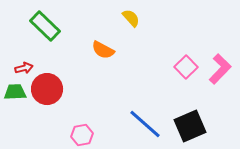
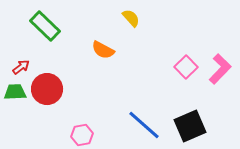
red arrow: moved 3 px left, 1 px up; rotated 24 degrees counterclockwise
blue line: moved 1 px left, 1 px down
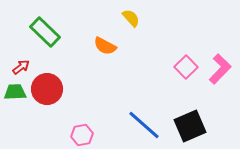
green rectangle: moved 6 px down
orange semicircle: moved 2 px right, 4 px up
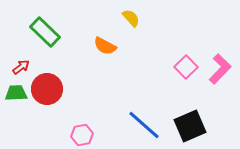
green trapezoid: moved 1 px right, 1 px down
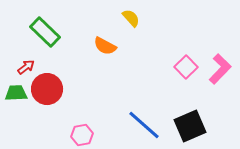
red arrow: moved 5 px right
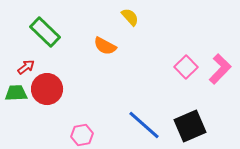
yellow semicircle: moved 1 px left, 1 px up
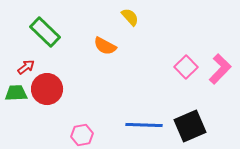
blue line: rotated 39 degrees counterclockwise
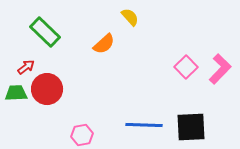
orange semicircle: moved 1 px left, 2 px up; rotated 70 degrees counterclockwise
black square: moved 1 px right, 1 px down; rotated 20 degrees clockwise
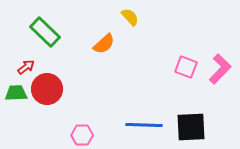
pink square: rotated 25 degrees counterclockwise
pink hexagon: rotated 10 degrees clockwise
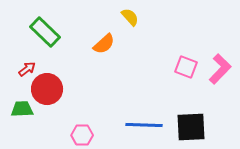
red arrow: moved 1 px right, 2 px down
green trapezoid: moved 6 px right, 16 px down
